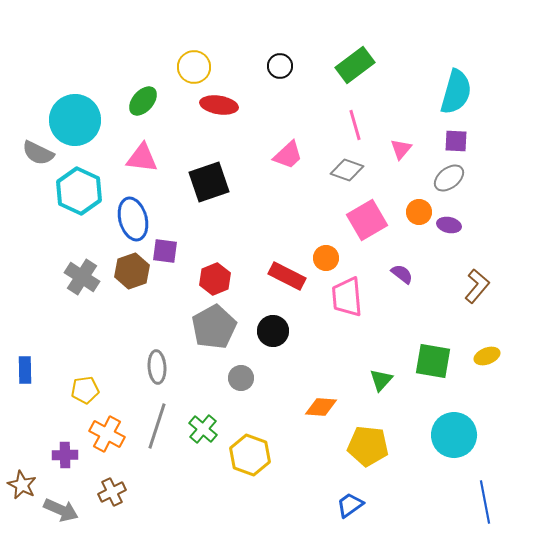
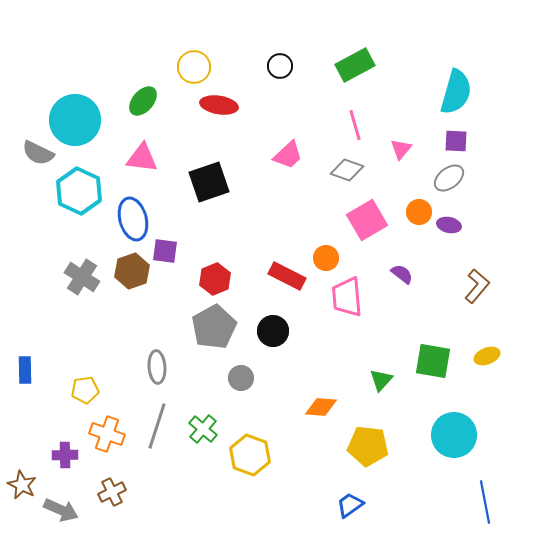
green rectangle at (355, 65): rotated 9 degrees clockwise
orange cross at (107, 434): rotated 8 degrees counterclockwise
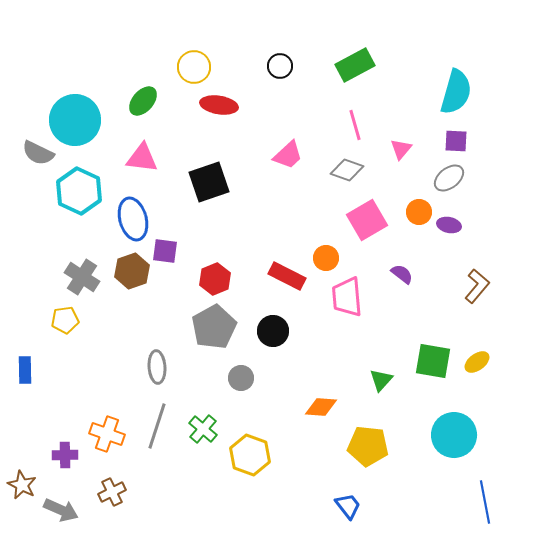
yellow ellipse at (487, 356): moved 10 px left, 6 px down; rotated 15 degrees counterclockwise
yellow pentagon at (85, 390): moved 20 px left, 70 px up
blue trapezoid at (350, 505): moved 2 px left, 1 px down; rotated 88 degrees clockwise
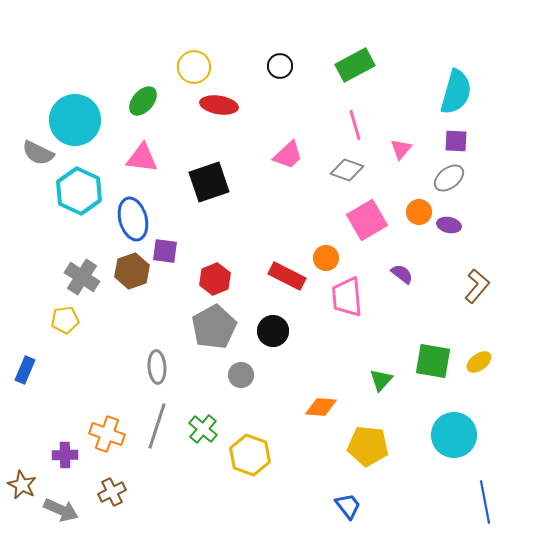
yellow ellipse at (477, 362): moved 2 px right
blue rectangle at (25, 370): rotated 24 degrees clockwise
gray circle at (241, 378): moved 3 px up
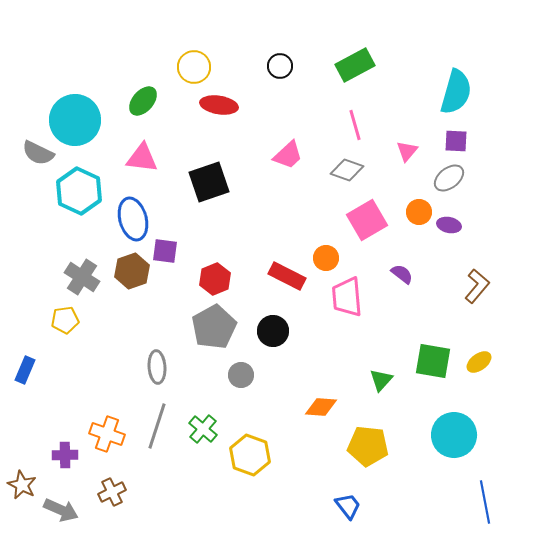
pink triangle at (401, 149): moved 6 px right, 2 px down
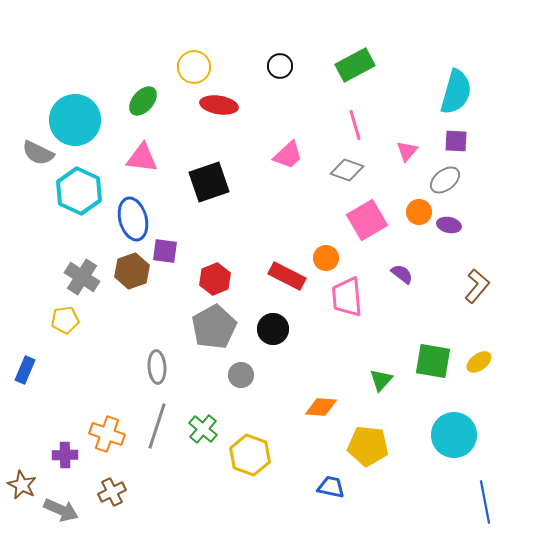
gray ellipse at (449, 178): moved 4 px left, 2 px down
black circle at (273, 331): moved 2 px up
blue trapezoid at (348, 506): moved 17 px left, 19 px up; rotated 40 degrees counterclockwise
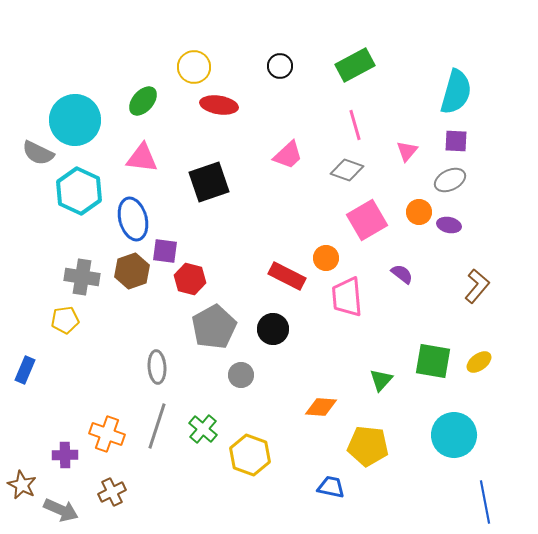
gray ellipse at (445, 180): moved 5 px right; rotated 12 degrees clockwise
gray cross at (82, 277): rotated 24 degrees counterclockwise
red hexagon at (215, 279): moved 25 px left; rotated 24 degrees counterclockwise
